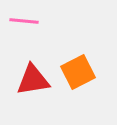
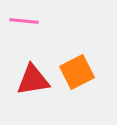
orange square: moved 1 px left
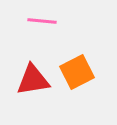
pink line: moved 18 px right
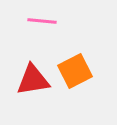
orange square: moved 2 px left, 1 px up
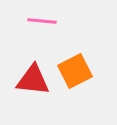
red triangle: rotated 15 degrees clockwise
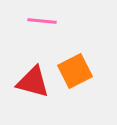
red triangle: moved 2 px down; rotated 9 degrees clockwise
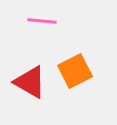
red triangle: moved 3 px left; rotated 15 degrees clockwise
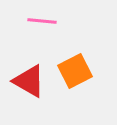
red triangle: moved 1 px left, 1 px up
